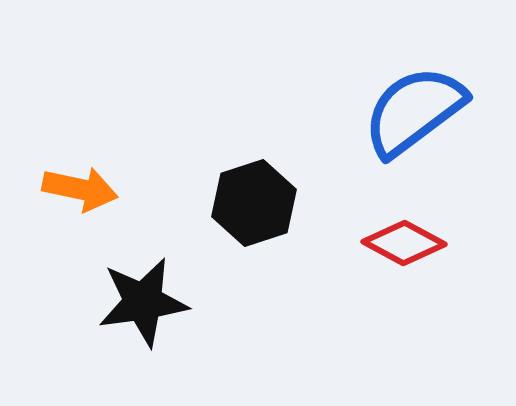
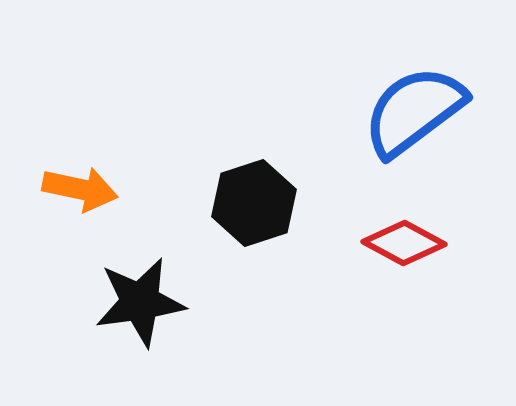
black star: moved 3 px left
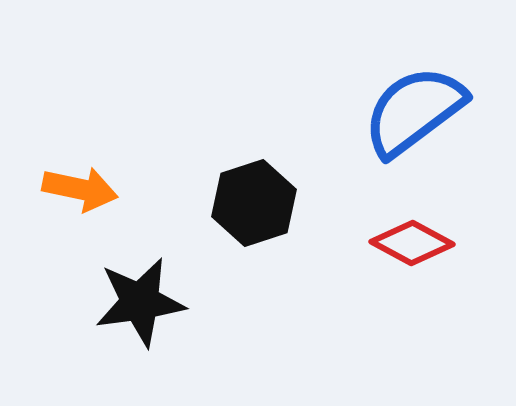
red diamond: moved 8 px right
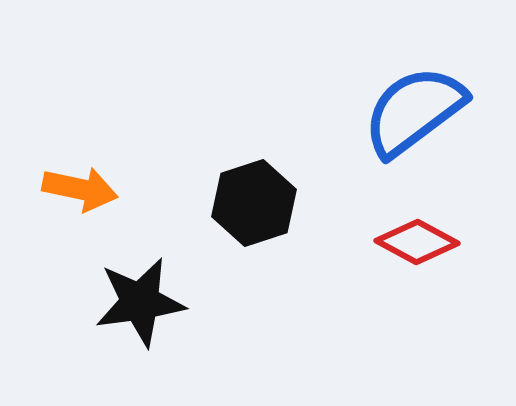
red diamond: moved 5 px right, 1 px up
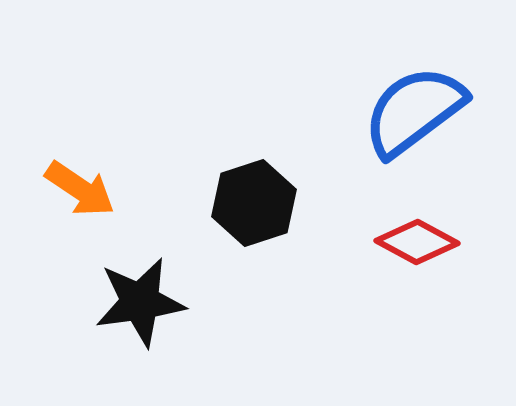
orange arrow: rotated 22 degrees clockwise
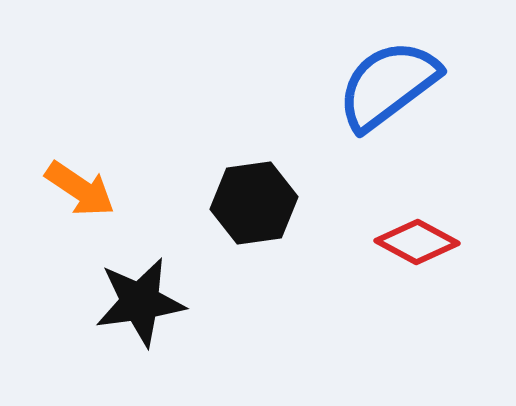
blue semicircle: moved 26 px left, 26 px up
black hexagon: rotated 10 degrees clockwise
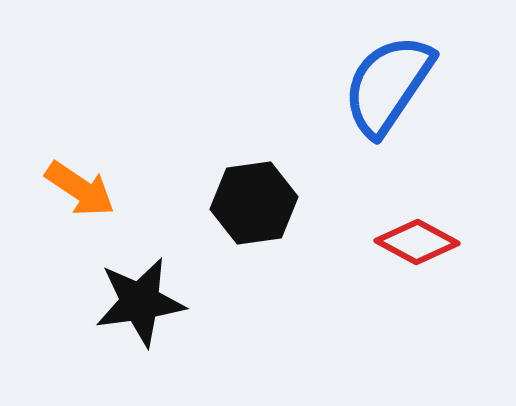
blue semicircle: rotated 19 degrees counterclockwise
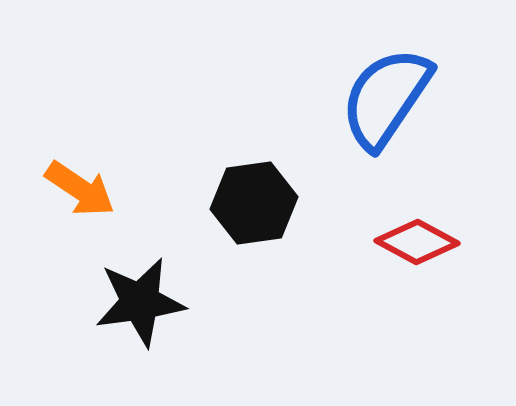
blue semicircle: moved 2 px left, 13 px down
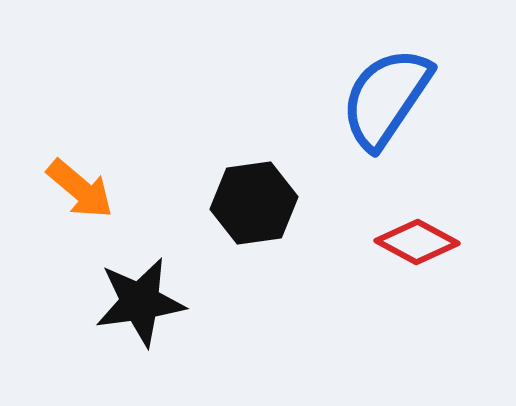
orange arrow: rotated 6 degrees clockwise
